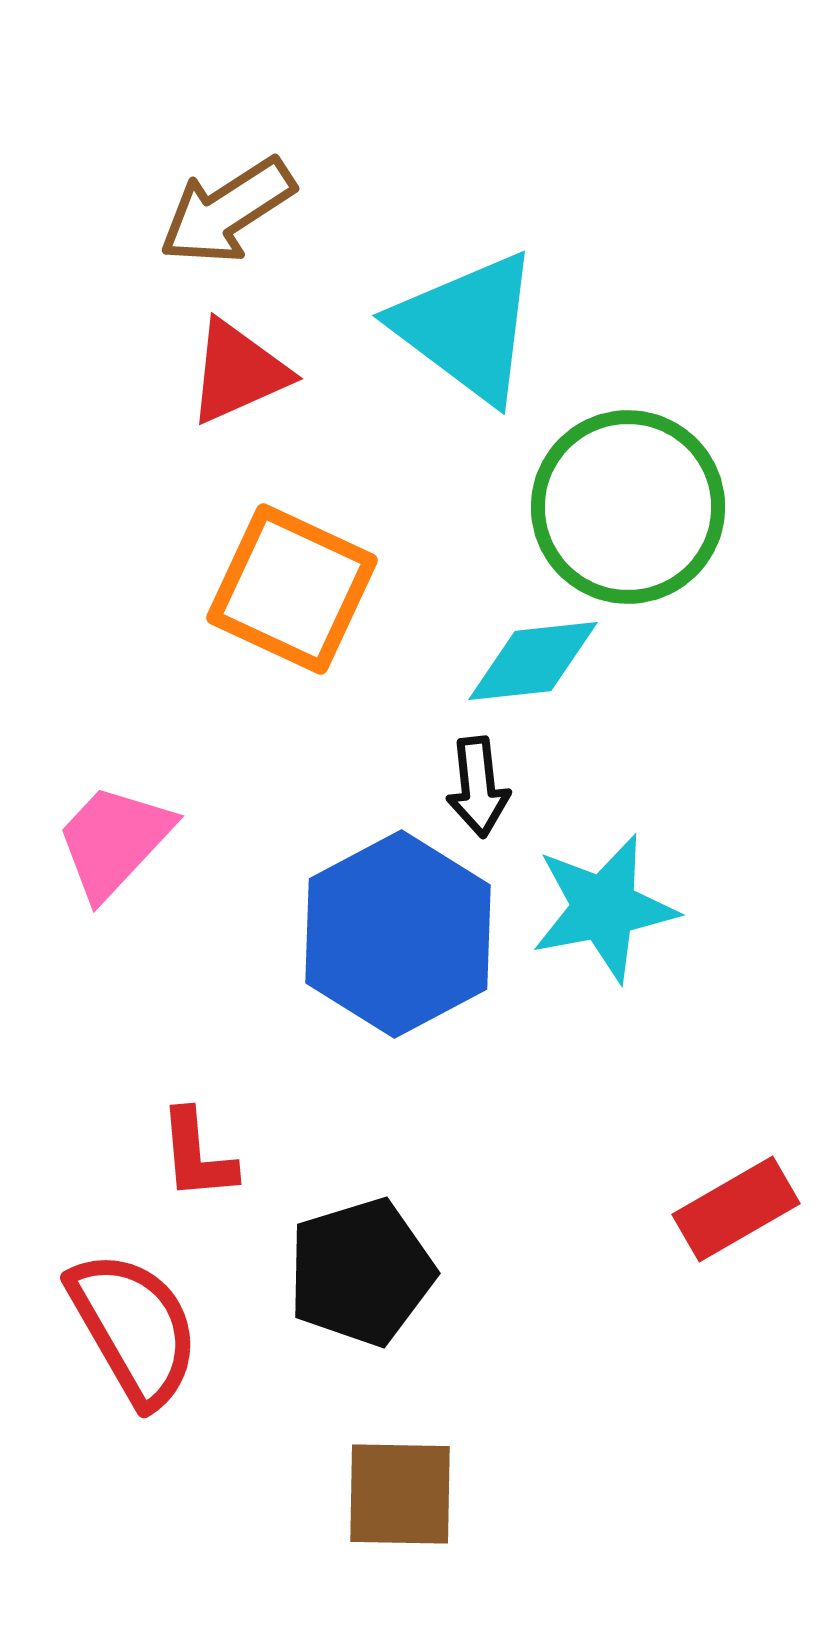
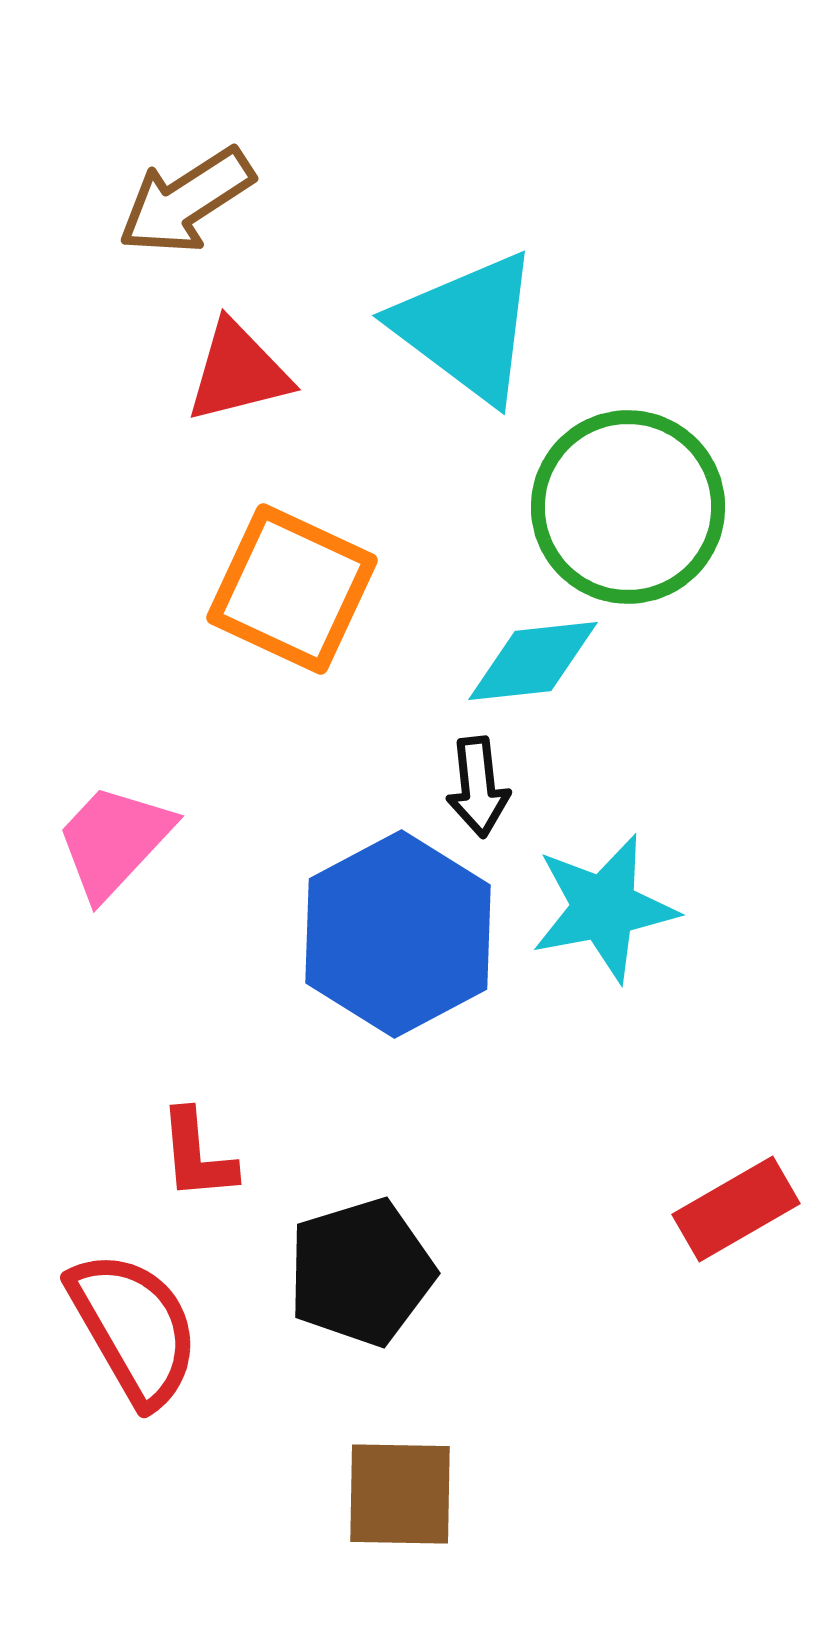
brown arrow: moved 41 px left, 10 px up
red triangle: rotated 10 degrees clockwise
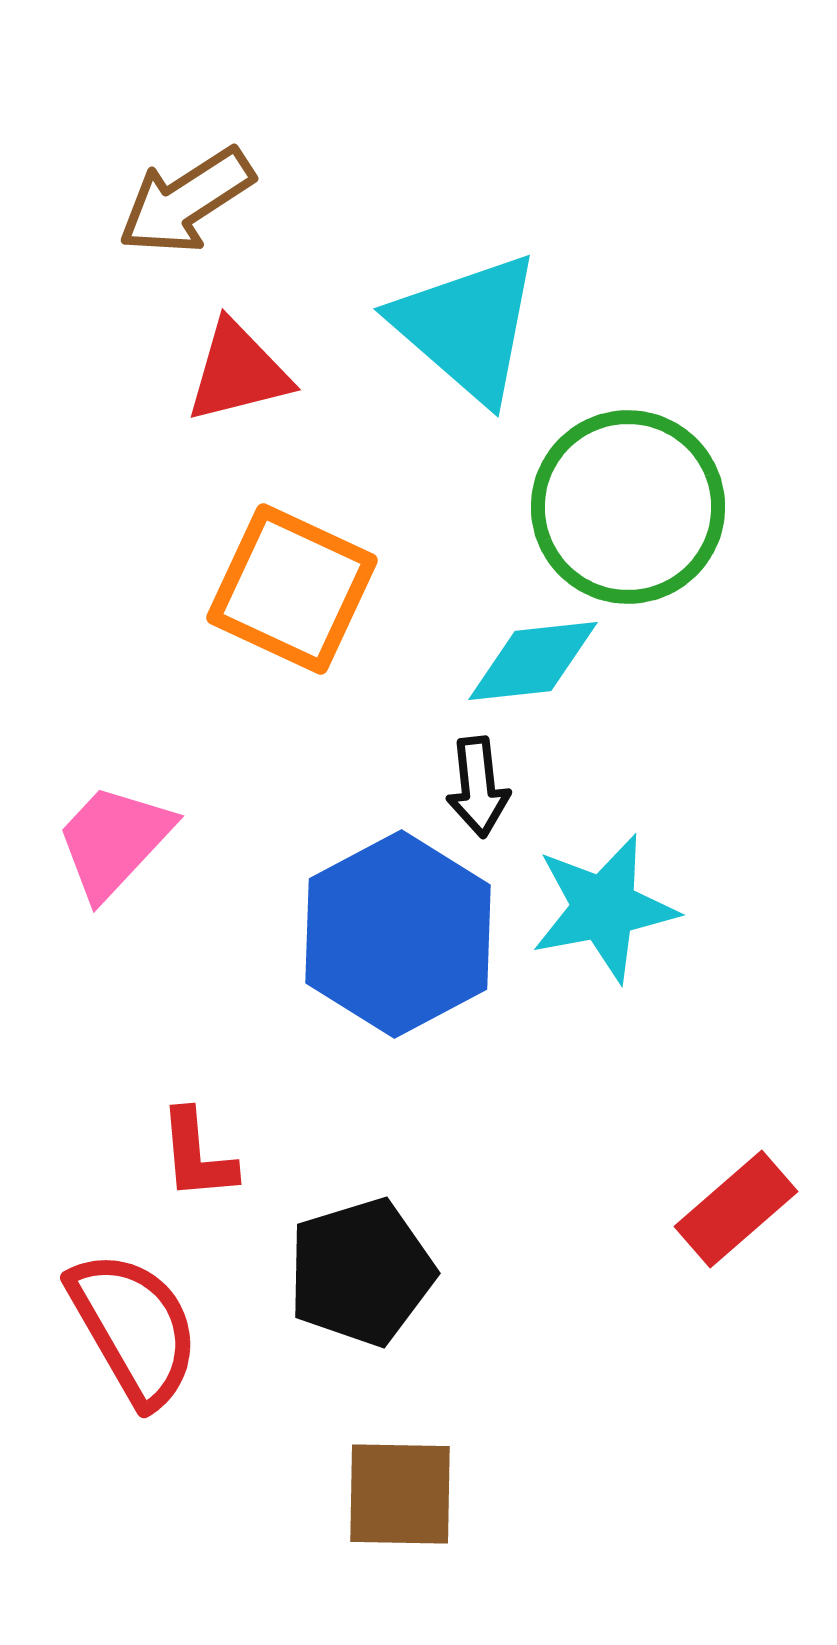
cyan triangle: rotated 4 degrees clockwise
red rectangle: rotated 11 degrees counterclockwise
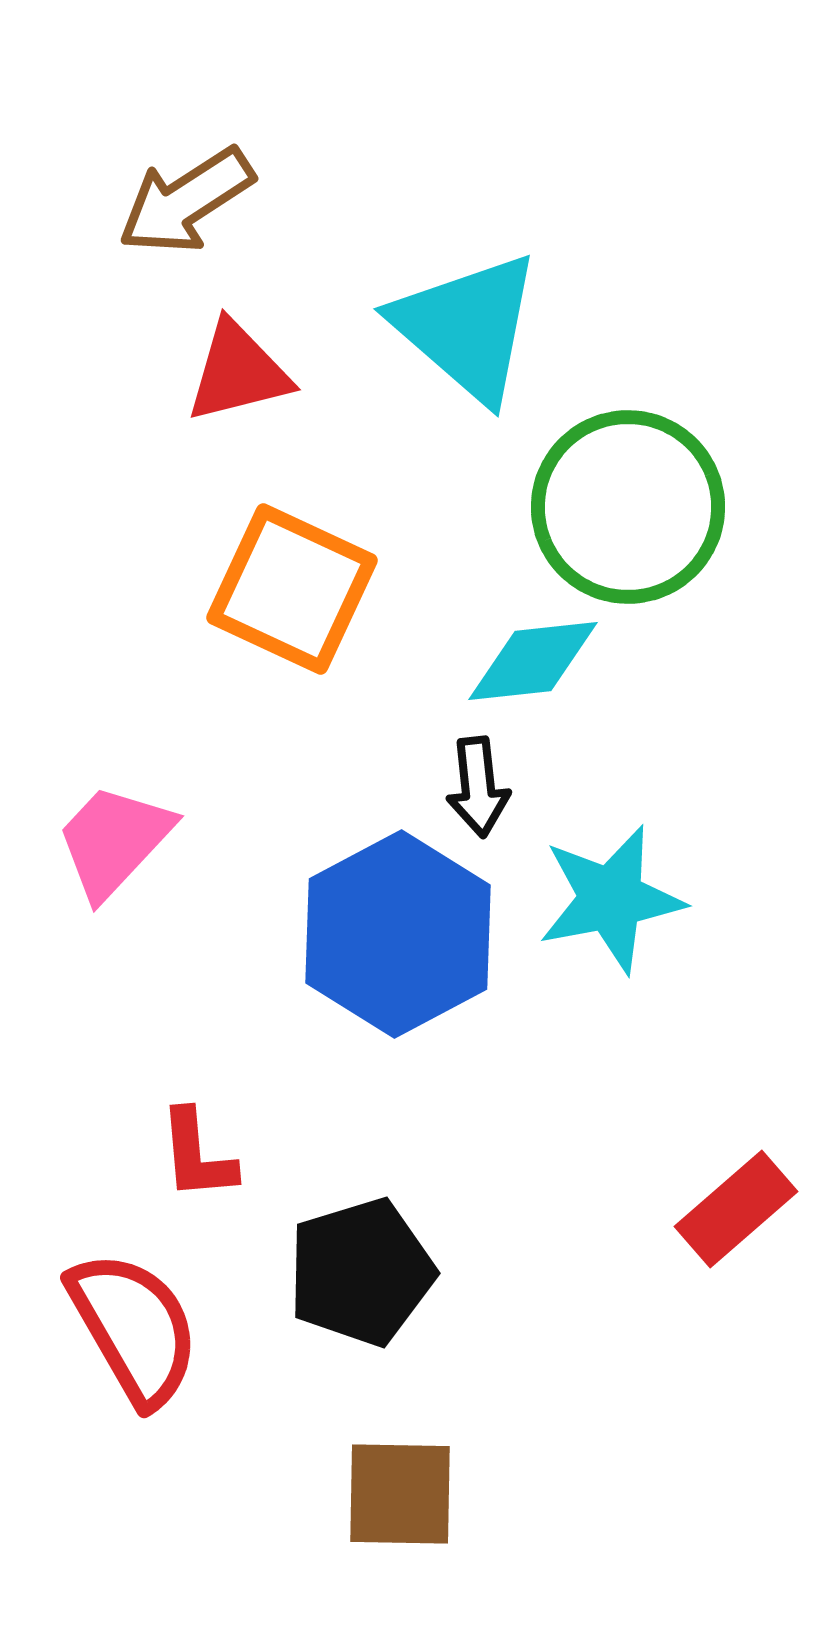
cyan star: moved 7 px right, 9 px up
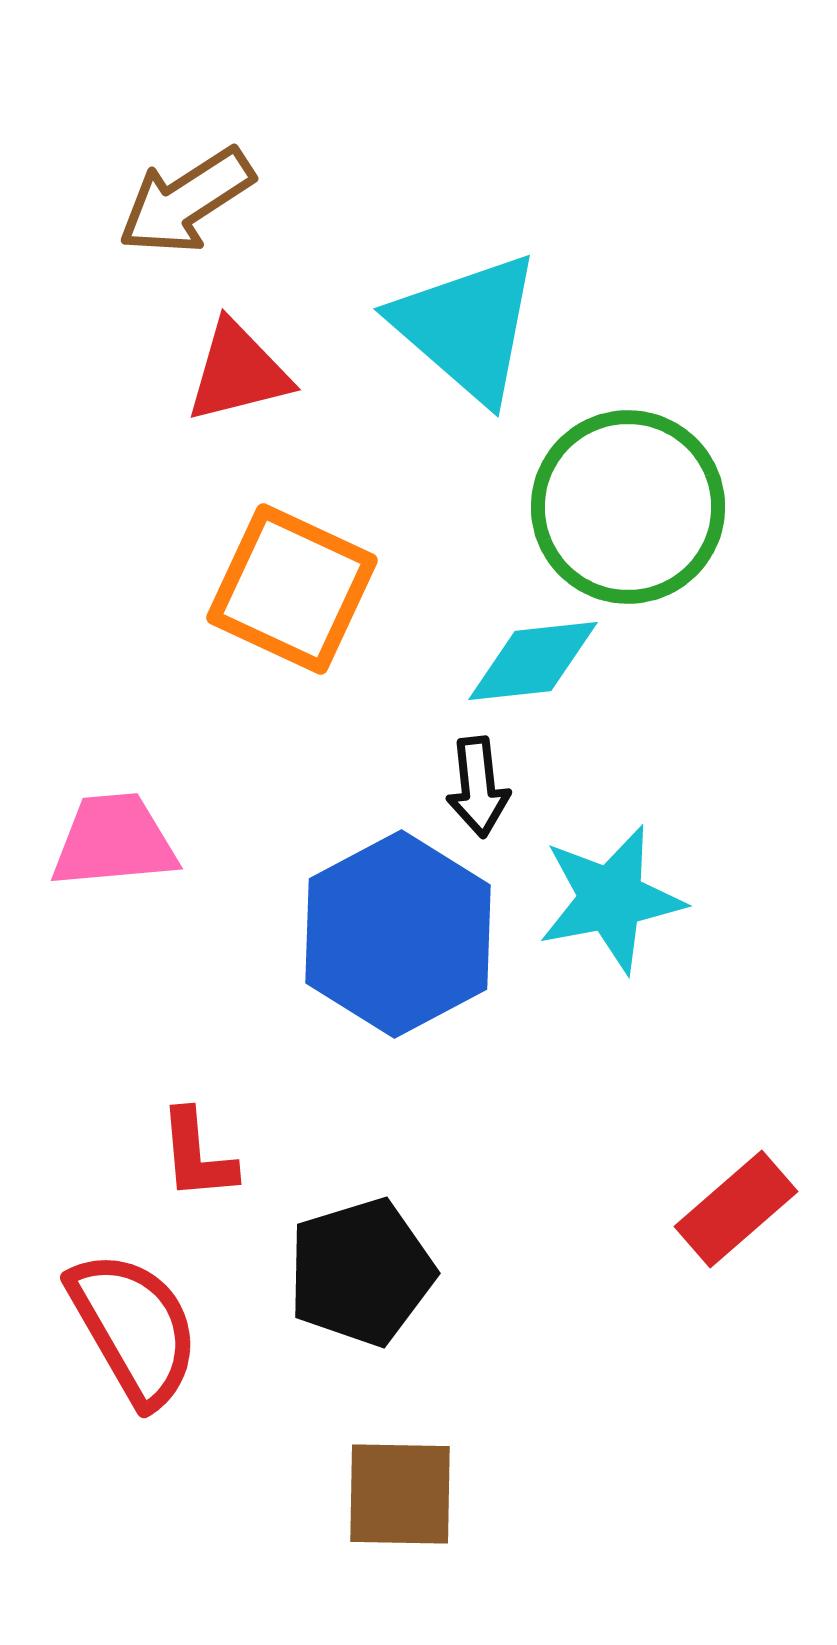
pink trapezoid: rotated 42 degrees clockwise
